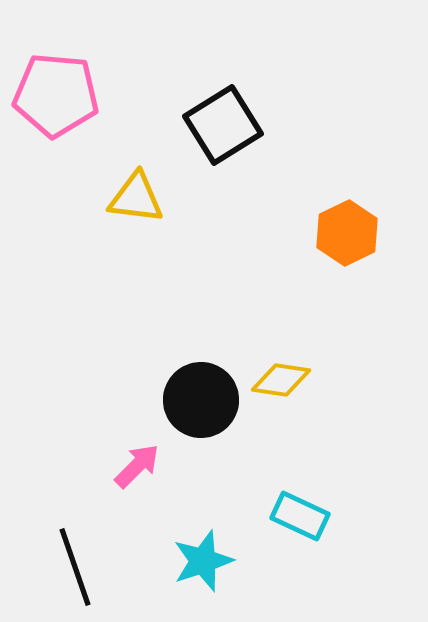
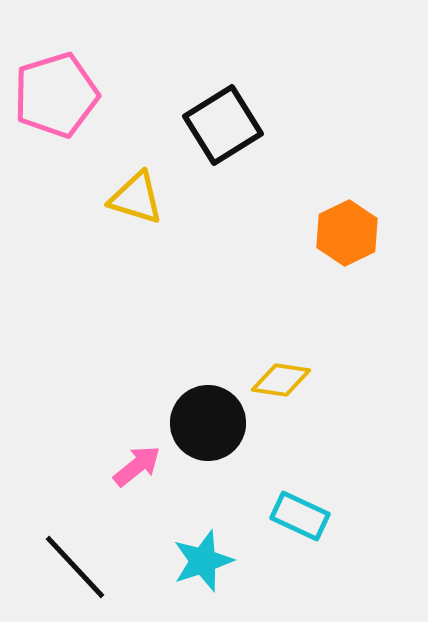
pink pentagon: rotated 22 degrees counterclockwise
yellow triangle: rotated 10 degrees clockwise
black circle: moved 7 px right, 23 px down
pink arrow: rotated 6 degrees clockwise
black line: rotated 24 degrees counterclockwise
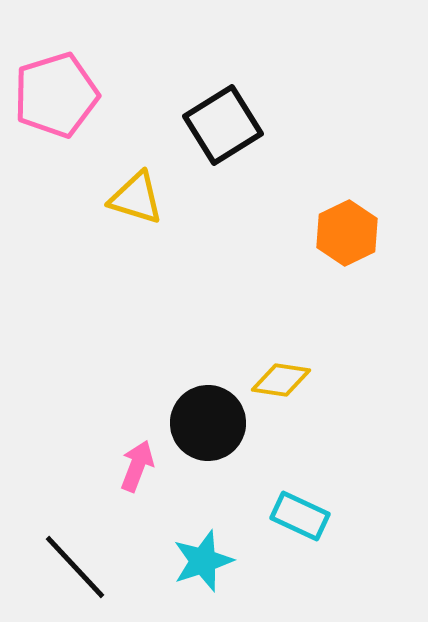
pink arrow: rotated 30 degrees counterclockwise
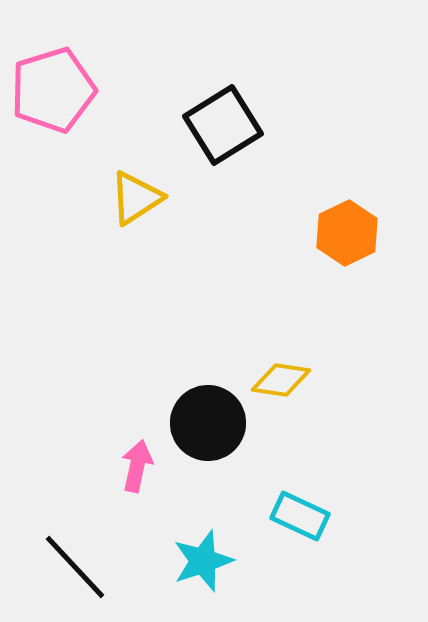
pink pentagon: moved 3 px left, 5 px up
yellow triangle: rotated 50 degrees counterclockwise
pink arrow: rotated 9 degrees counterclockwise
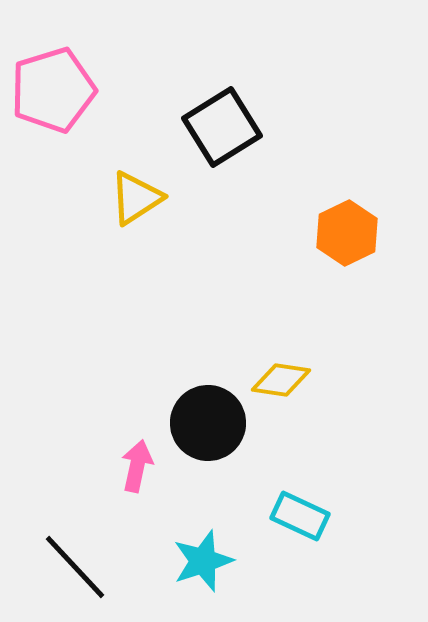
black square: moved 1 px left, 2 px down
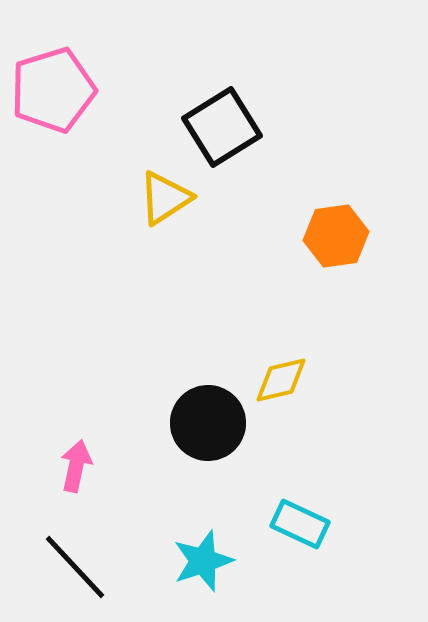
yellow triangle: moved 29 px right
orange hexagon: moved 11 px left, 3 px down; rotated 18 degrees clockwise
yellow diamond: rotated 22 degrees counterclockwise
pink arrow: moved 61 px left
cyan rectangle: moved 8 px down
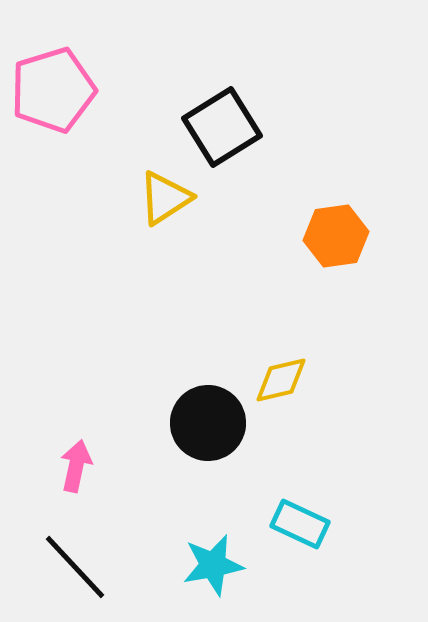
cyan star: moved 10 px right, 4 px down; rotated 8 degrees clockwise
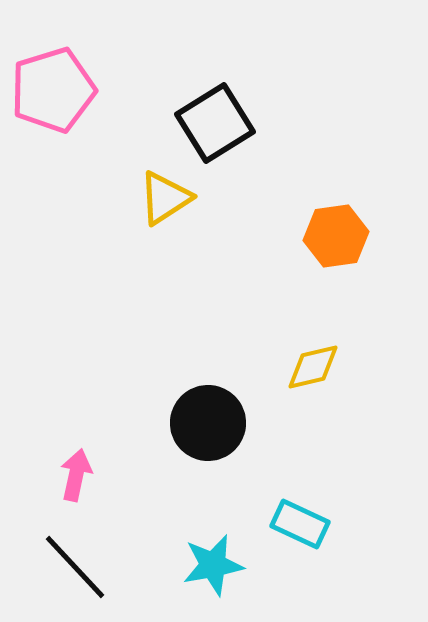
black square: moved 7 px left, 4 px up
yellow diamond: moved 32 px right, 13 px up
pink arrow: moved 9 px down
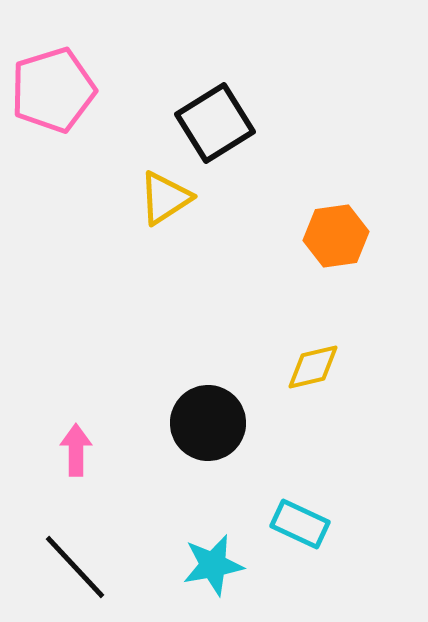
pink arrow: moved 25 px up; rotated 12 degrees counterclockwise
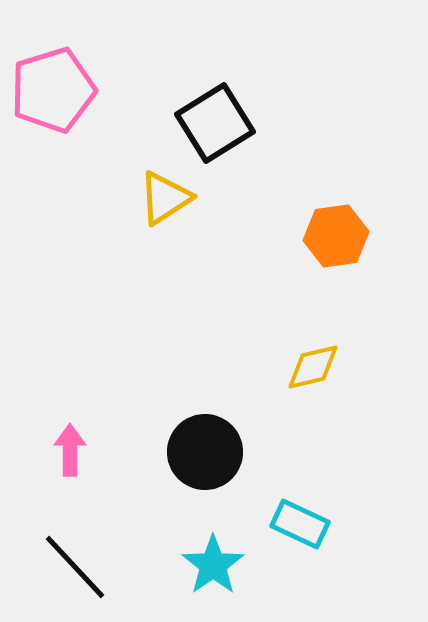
black circle: moved 3 px left, 29 px down
pink arrow: moved 6 px left
cyan star: rotated 24 degrees counterclockwise
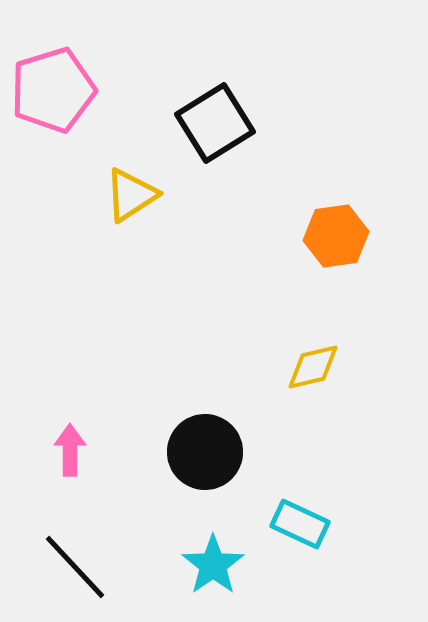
yellow triangle: moved 34 px left, 3 px up
